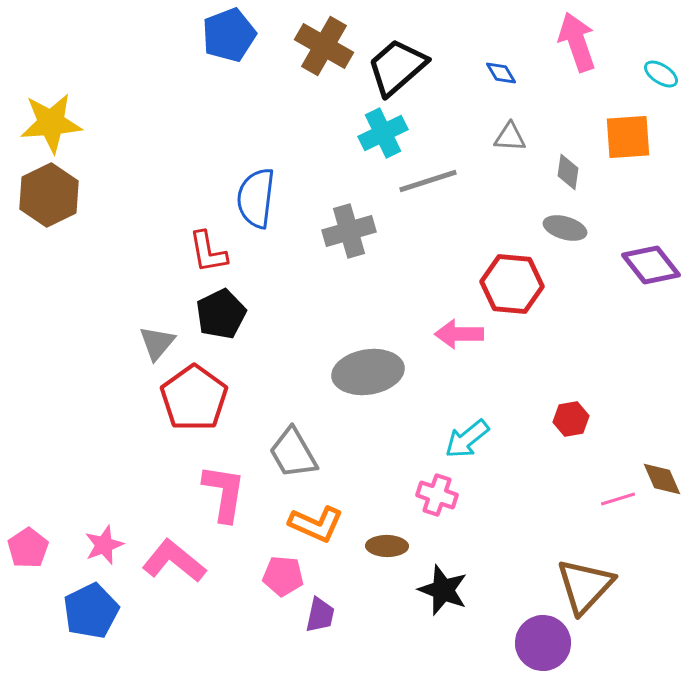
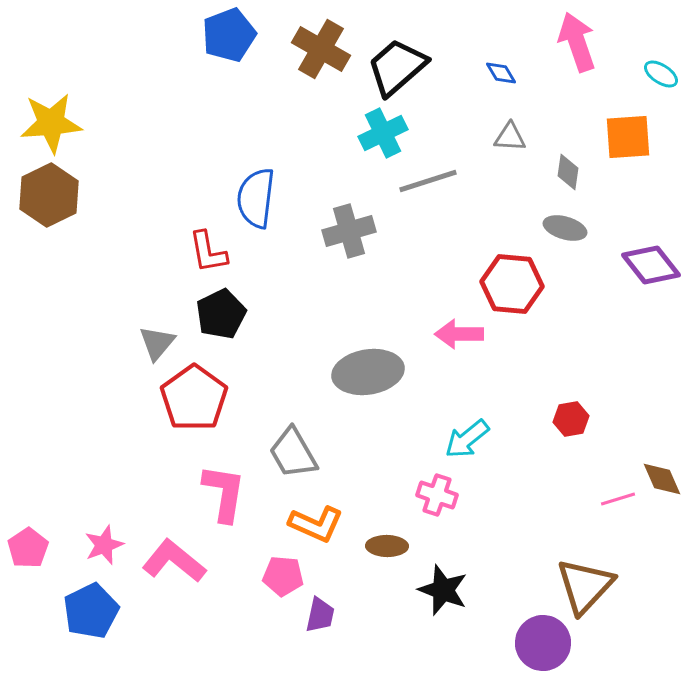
brown cross at (324, 46): moved 3 px left, 3 px down
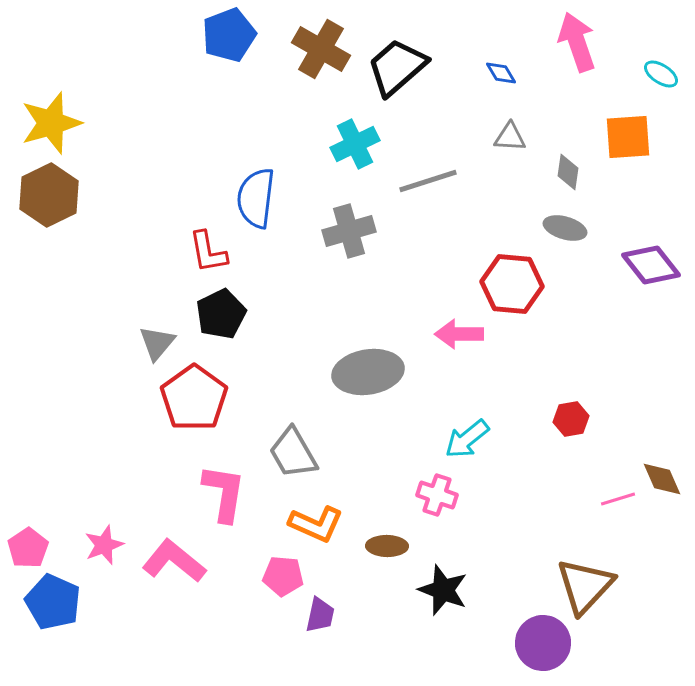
yellow star at (51, 123): rotated 12 degrees counterclockwise
cyan cross at (383, 133): moved 28 px left, 11 px down
blue pentagon at (91, 611): moved 38 px left, 9 px up; rotated 22 degrees counterclockwise
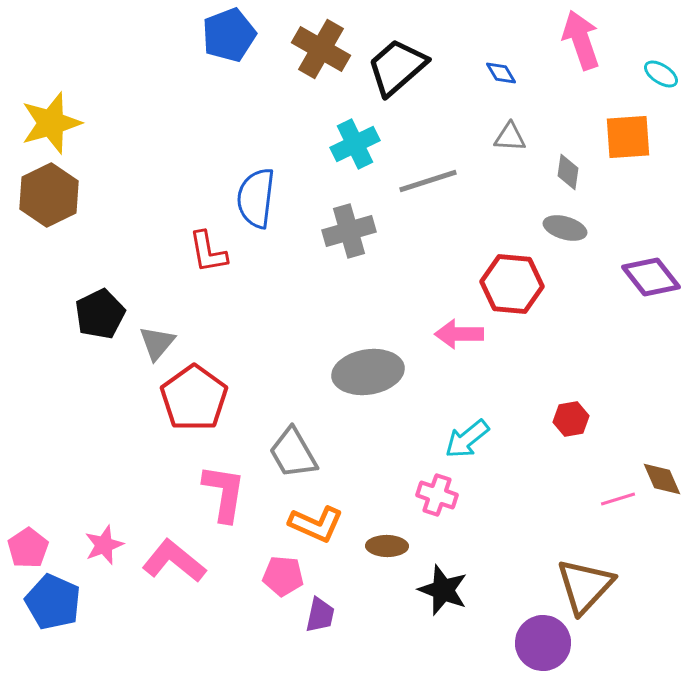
pink arrow at (577, 42): moved 4 px right, 2 px up
purple diamond at (651, 265): moved 12 px down
black pentagon at (221, 314): moved 121 px left
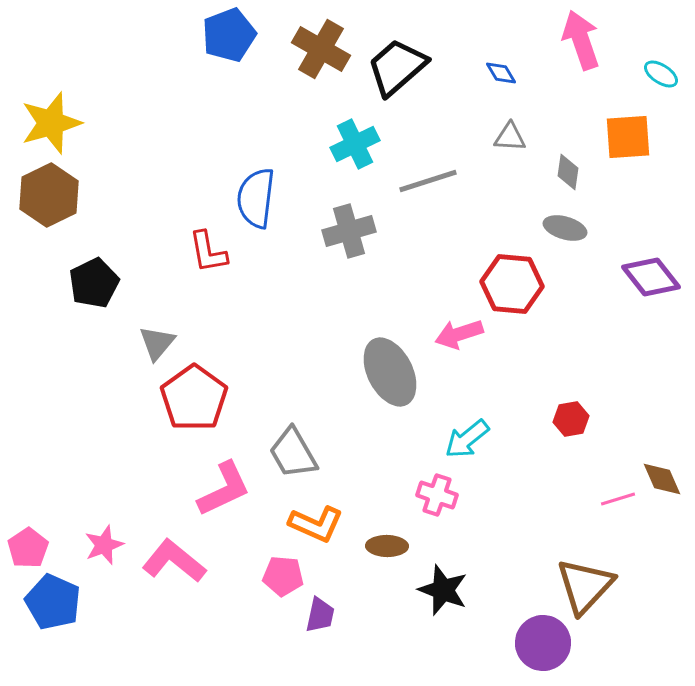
black pentagon at (100, 314): moved 6 px left, 31 px up
pink arrow at (459, 334): rotated 18 degrees counterclockwise
gray ellipse at (368, 372): moved 22 px right; rotated 72 degrees clockwise
pink L-shape at (224, 493): moved 4 px up; rotated 56 degrees clockwise
